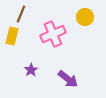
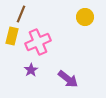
pink cross: moved 15 px left, 8 px down
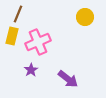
brown line: moved 3 px left
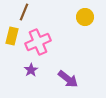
brown line: moved 6 px right, 2 px up
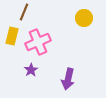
yellow circle: moved 1 px left, 1 px down
purple arrow: rotated 65 degrees clockwise
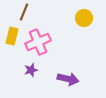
purple star: rotated 16 degrees clockwise
purple arrow: rotated 90 degrees counterclockwise
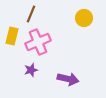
brown line: moved 7 px right, 2 px down
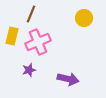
purple star: moved 2 px left
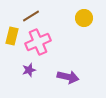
brown line: moved 2 px down; rotated 36 degrees clockwise
purple arrow: moved 2 px up
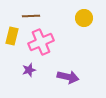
brown line: rotated 30 degrees clockwise
pink cross: moved 3 px right
